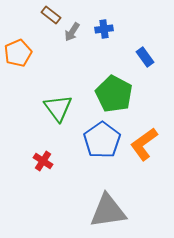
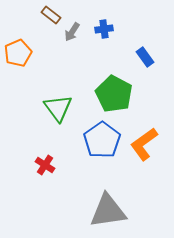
red cross: moved 2 px right, 4 px down
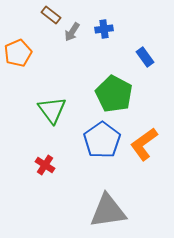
green triangle: moved 6 px left, 2 px down
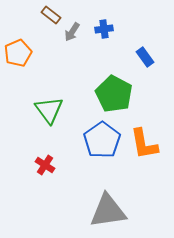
green triangle: moved 3 px left
orange L-shape: rotated 64 degrees counterclockwise
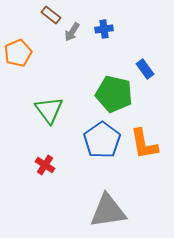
blue rectangle: moved 12 px down
green pentagon: rotated 15 degrees counterclockwise
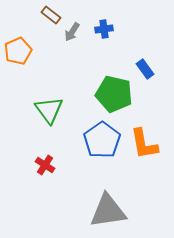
orange pentagon: moved 2 px up
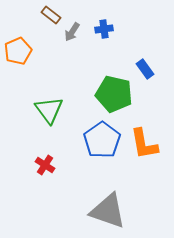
gray triangle: rotated 27 degrees clockwise
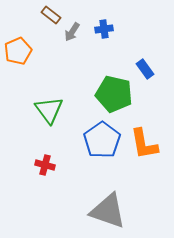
red cross: rotated 18 degrees counterclockwise
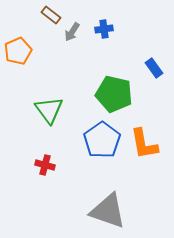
blue rectangle: moved 9 px right, 1 px up
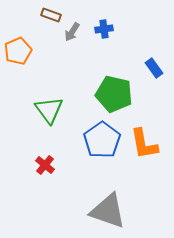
brown rectangle: rotated 18 degrees counterclockwise
red cross: rotated 24 degrees clockwise
